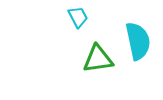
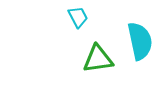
cyan semicircle: moved 2 px right
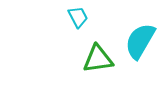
cyan semicircle: rotated 138 degrees counterclockwise
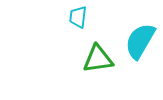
cyan trapezoid: rotated 145 degrees counterclockwise
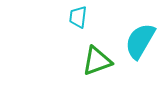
green triangle: moved 1 px left, 2 px down; rotated 12 degrees counterclockwise
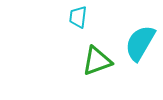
cyan semicircle: moved 2 px down
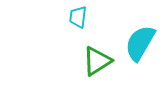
green triangle: rotated 12 degrees counterclockwise
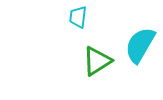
cyan semicircle: moved 2 px down
